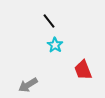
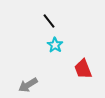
red trapezoid: moved 1 px up
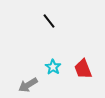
cyan star: moved 2 px left, 22 px down
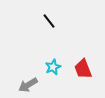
cyan star: rotated 14 degrees clockwise
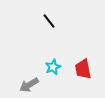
red trapezoid: rotated 10 degrees clockwise
gray arrow: moved 1 px right
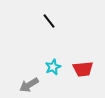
red trapezoid: rotated 85 degrees counterclockwise
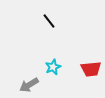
red trapezoid: moved 8 px right
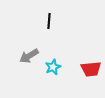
black line: rotated 42 degrees clockwise
gray arrow: moved 29 px up
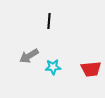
cyan star: rotated 21 degrees clockwise
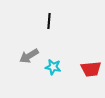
cyan star: rotated 14 degrees clockwise
